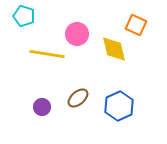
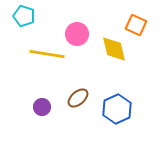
blue hexagon: moved 2 px left, 3 px down
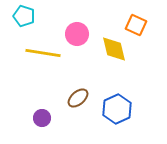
yellow line: moved 4 px left, 1 px up
purple circle: moved 11 px down
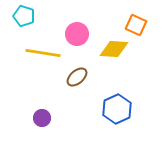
yellow diamond: rotated 72 degrees counterclockwise
brown ellipse: moved 1 px left, 21 px up
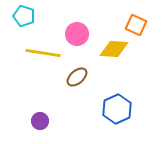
purple circle: moved 2 px left, 3 px down
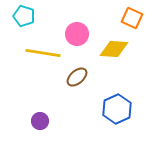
orange square: moved 4 px left, 7 px up
